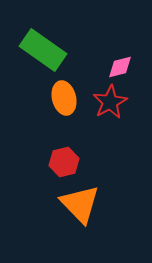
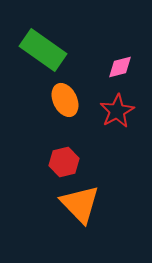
orange ellipse: moved 1 px right, 2 px down; rotated 12 degrees counterclockwise
red star: moved 7 px right, 9 px down
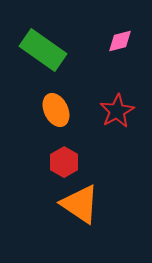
pink diamond: moved 26 px up
orange ellipse: moved 9 px left, 10 px down
red hexagon: rotated 16 degrees counterclockwise
orange triangle: rotated 12 degrees counterclockwise
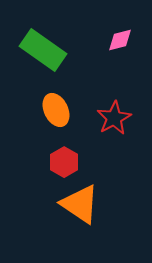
pink diamond: moved 1 px up
red star: moved 3 px left, 7 px down
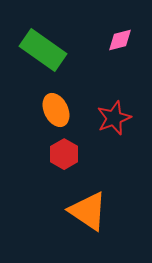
red star: rotated 8 degrees clockwise
red hexagon: moved 8 px up
orange triangle: moved 8 px right, 7 px down
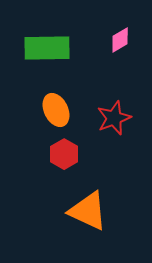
pink diamond: rotated 16 degrees counterclockwise
green rectangle: moved 4 px right, 2 px up; rotated 36 degrees counterclockwise
orange triangle: rotated 9 degrees counterclockwise
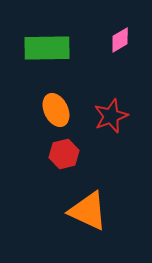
red star: moved 3 px left, 2 px up
red hexagon: rotated 16 degrees clockwise
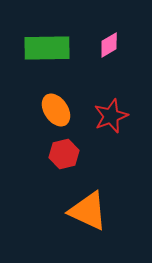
pink diamond: moved 11 px left, 5 px down
orange ellipse: rotated 8 degrees counterclockwise
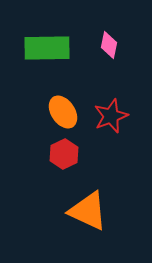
pink diamond: rotated 48 degrees counterclockwise
orange ellipse: moved 7 px right, 2 px down
red hexagon: rotated 12 degrees counterclockwise
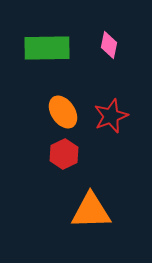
orange triangle: moved 3 px right; rotated 27 degrees counterclockwise
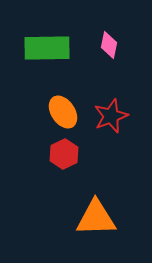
orange triangle: moved 5 px right, 7 px down
